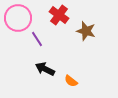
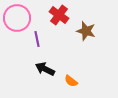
pink circle: moved 1 px left
purple line: rotated 21 degrees clockwise
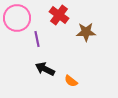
brown star: moved 1 px down; rotated 18 degrees counterclockwise
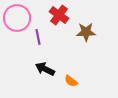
purple line: moved 1 px right, 2 px up
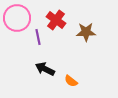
red cross: moved 3 px left, 5 px down
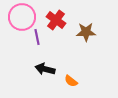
pink circle: moved 5 px right, 1 px up
purple line: moved 1 px left
black arrow: rotated 12 degrees counterclockwise
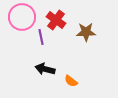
purple line: moved 4 px right
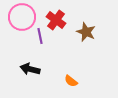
brown star: rotated 24 degrees clockwise
purple line: moved 1 px left, 1 px up
black arrow: moved 15 px left
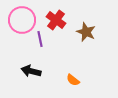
pink circle: moved 3 px down
purple line: moved 3 px down
black arrow: moved 1 px right, 2 px down
orange semicircle: moved 2 px right, 1 px up
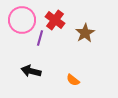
red cross: moved 1 px left
brown star: moved 1 px left, 1 px down; rotated 18 degrees clockwise
purple line: moved 1 px up; rotated 28 degrees clockwise
